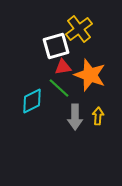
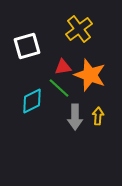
white square: moved 29 px left
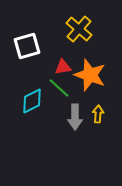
yellow cross: rotated 12 degrees counterclockwise
yellow arrow: moved 2 px up
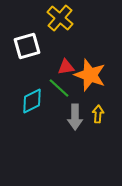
yellow cross: moved 19 px left, 11 px up
red triangle: moved 3 px right
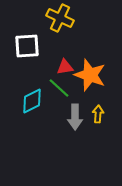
yellow cross: rotated 16 degrees counterclockwise
white square: rotated 12 degrees clockwise
red triangle: moved 1 px left
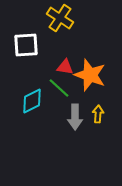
yellow cross: rotated 8 degrees clockwise
white square: moved 1 px left, 1 px up
red triangle: rotated 18 degrees clockwise
